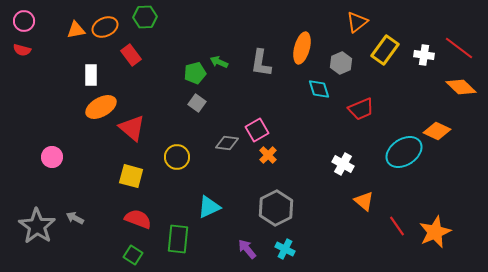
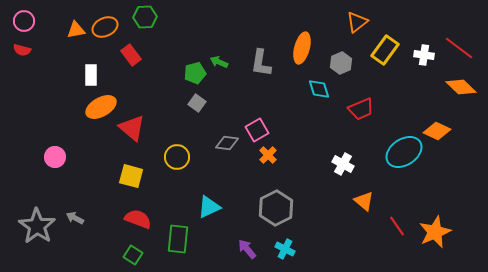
pink circle at (52, 157): moved 3 px right
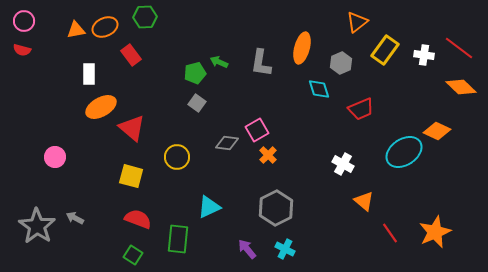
white rectangle at (91, 75): moved 2 px left, 1 px up
red line at (397, 226): moved 7 px left, 7 px down
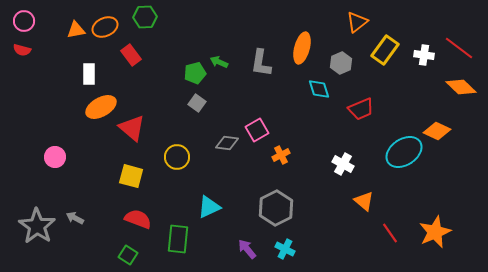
orange cross at (268, 155): moved 13 px right; rotated 18 degrees clockwise
green square at (133, 255): moved 5 px left
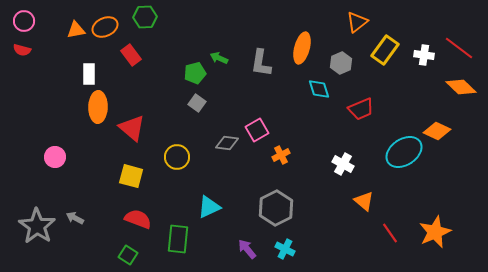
green arrow at (219, 62): moved 4 px up
orange ellipse at (101, 107): moved 3 px left; rotated 60 degrees counterclockwise
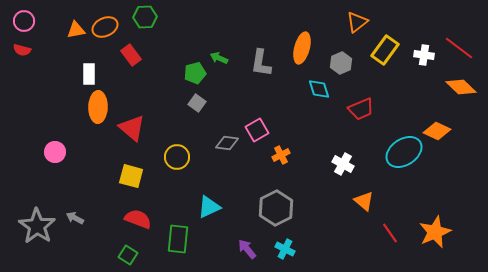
pink circle at (55, 157): moved 5 px up
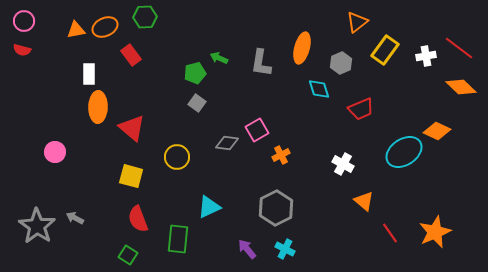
white cross at (424, 55): moved 2 px right, 1 px down; rotated 18 degrees counterclockwise
red semicircle at (138, 219): rotated 132 degrees counterclockwise
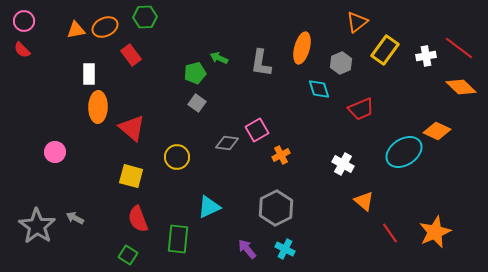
red semicircle at (22, 50): rotated 30 degrees clockwise
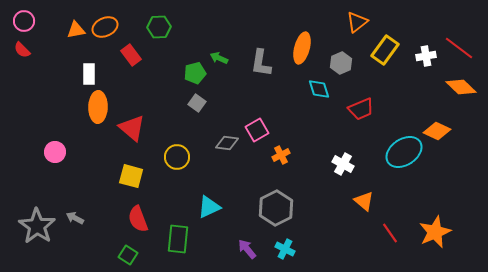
green hexagon at (145, 17): moved 14 px right, 10 px down
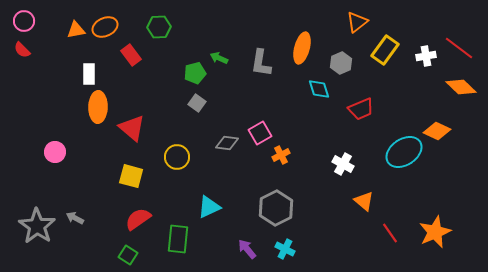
pink square at (257, 130): moved 3 px right, 3 px down
red semicircle at (138, 219): rotated 76 degrees clockwise
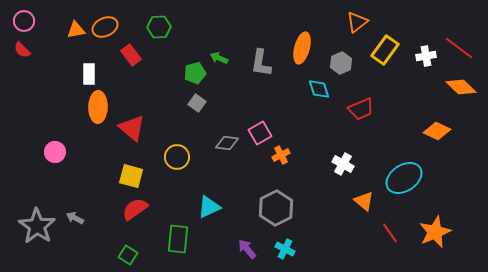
cyan ellipse at (404, 152): moved 26 px down
red semicircle at (138, 219): moved 3 px left, 10 px up
